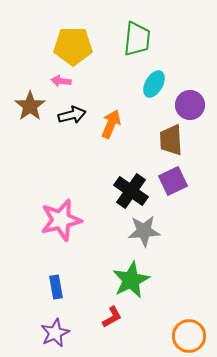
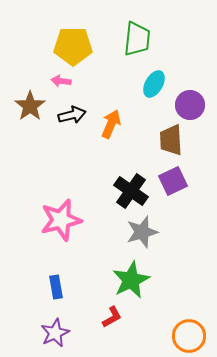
gray star: moved 2 px left, 1 px down; rotated 12 degrees counterclockwise
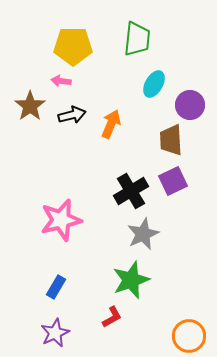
black cross: rotated 24 degrees clockwise
gray star: moved 1 px right, 2 px down; rotated 8 degrees counterclockwise
green star: rotated 6 degrees clockwise
blue rectangle: rotated 40 degrees clockwise
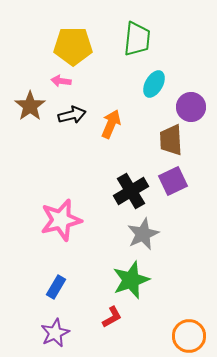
purple circle: moved 1 px right, 2 px down
